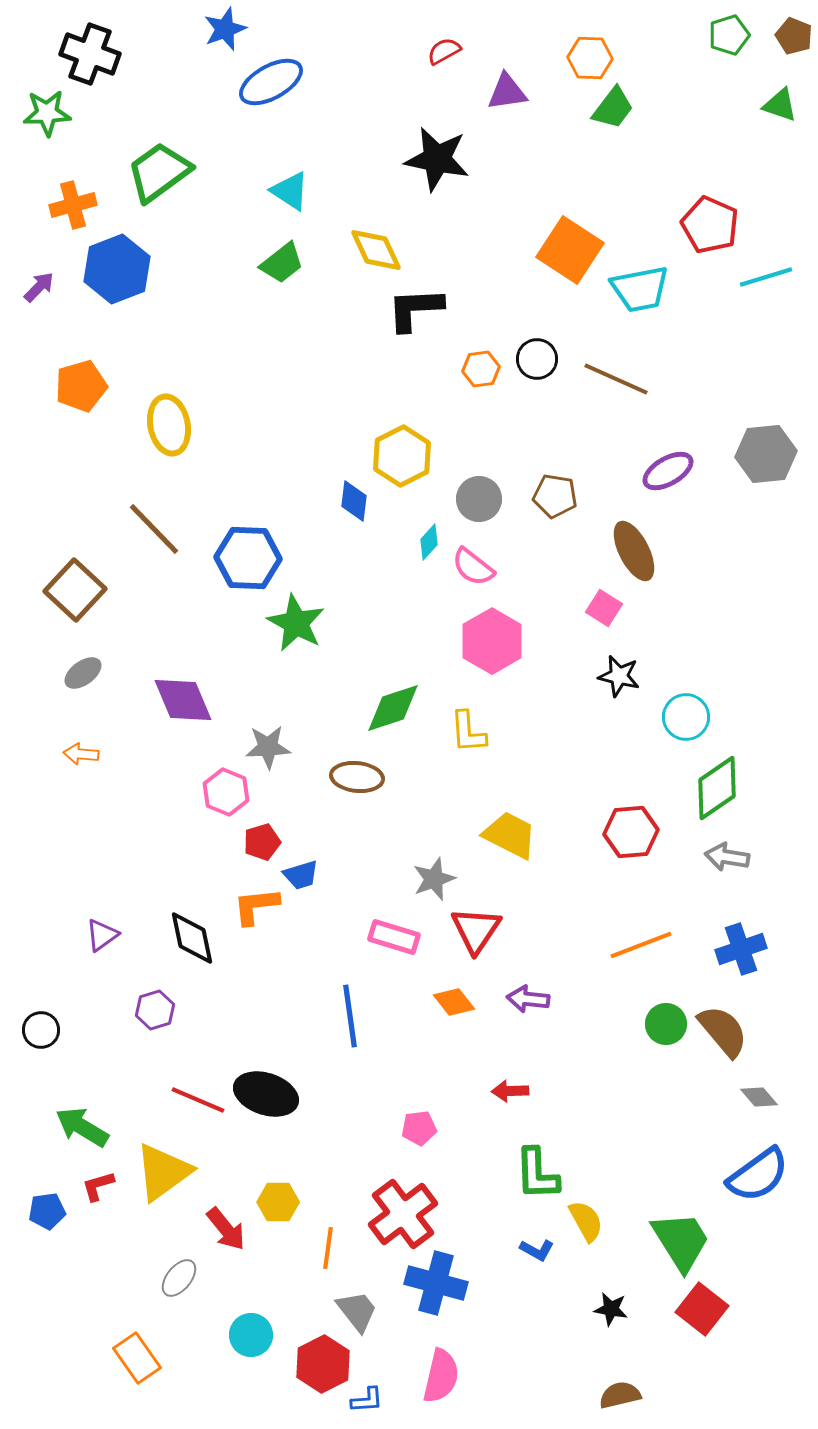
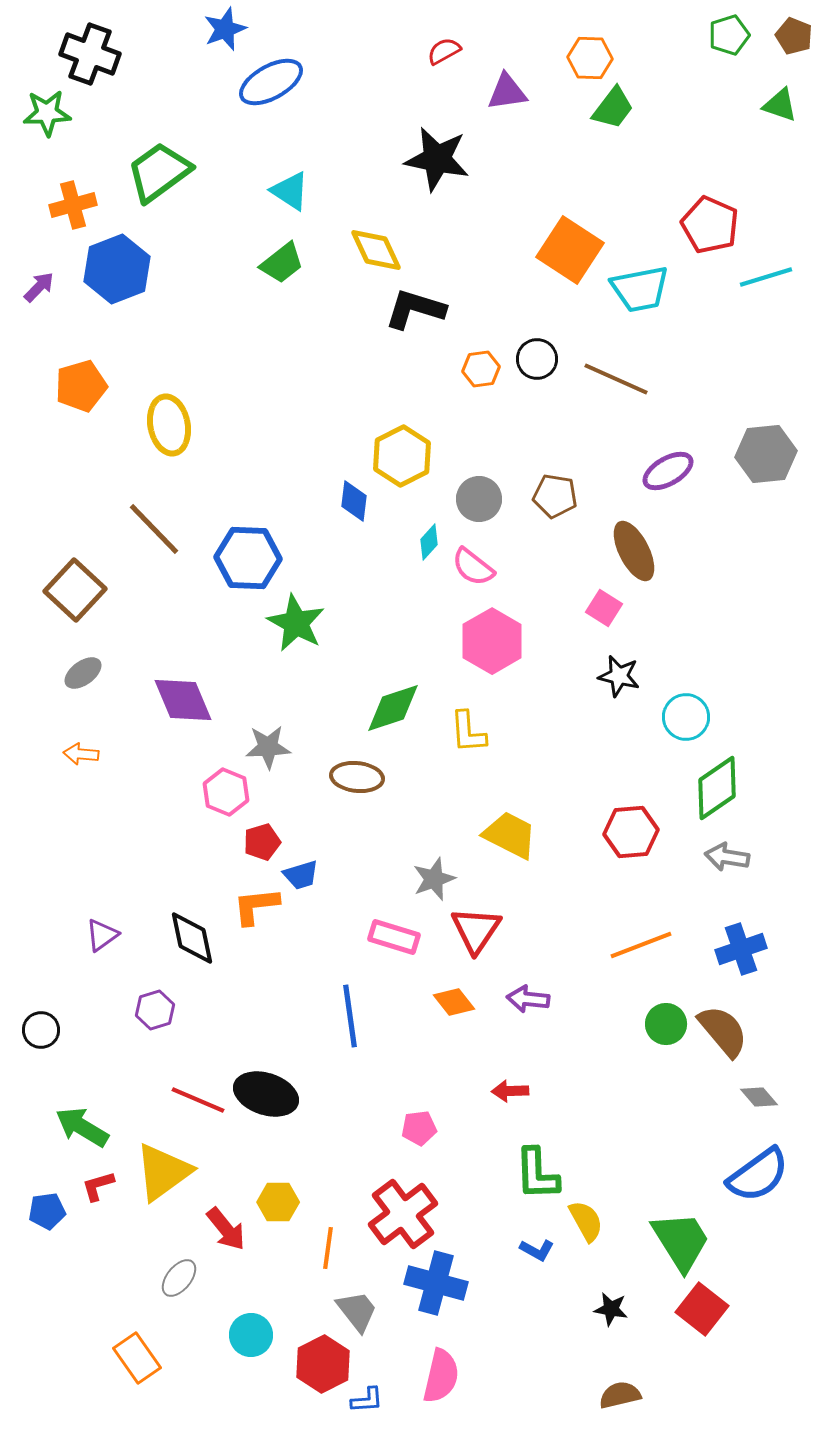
black L-shape at (415, 309): rotated 20 degrees clockwise
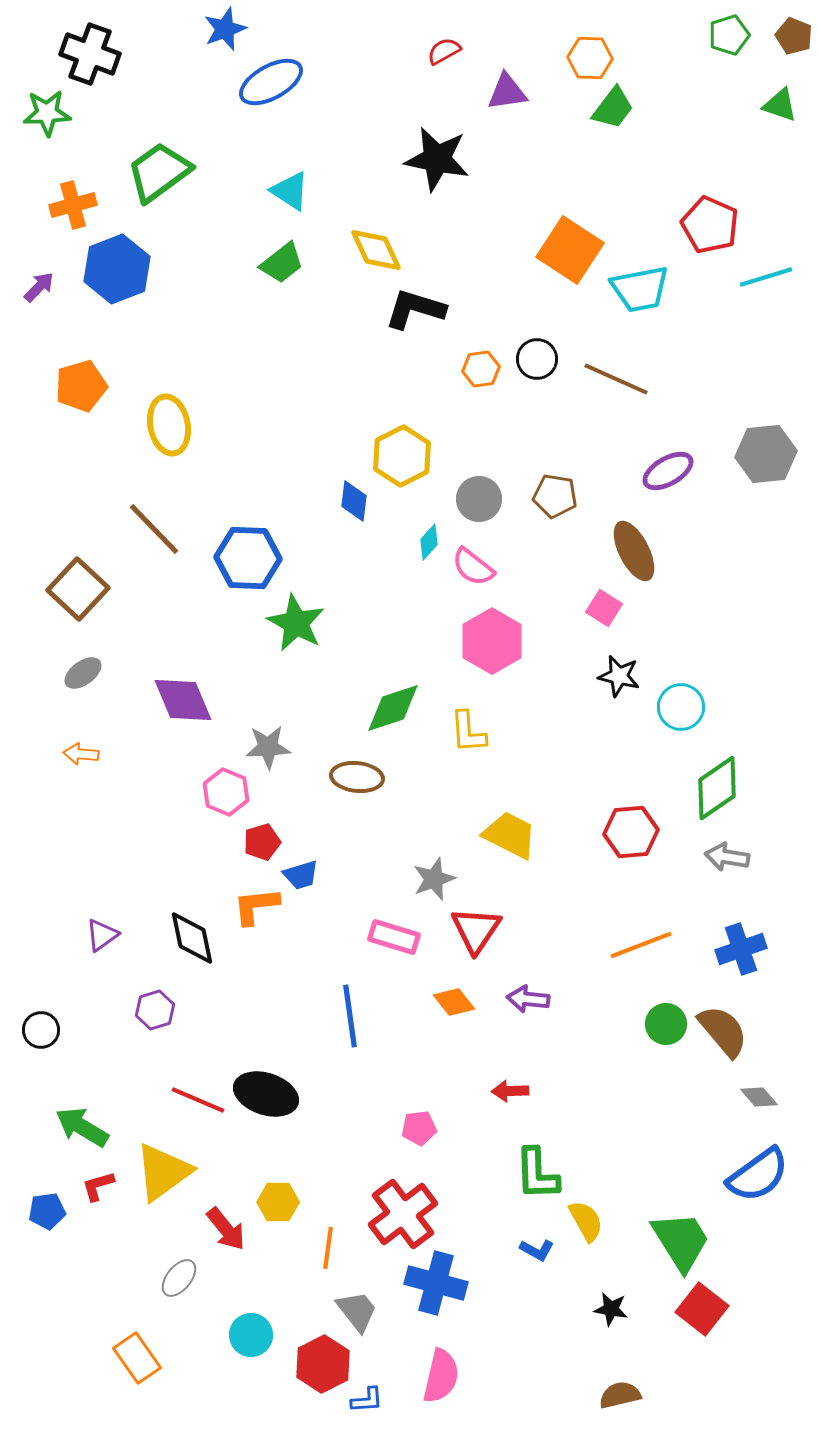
brown square at (75, 590): moved 3 px right, 1 px up
cyan circle at (686, 717): moved 5 px left, 10 px up
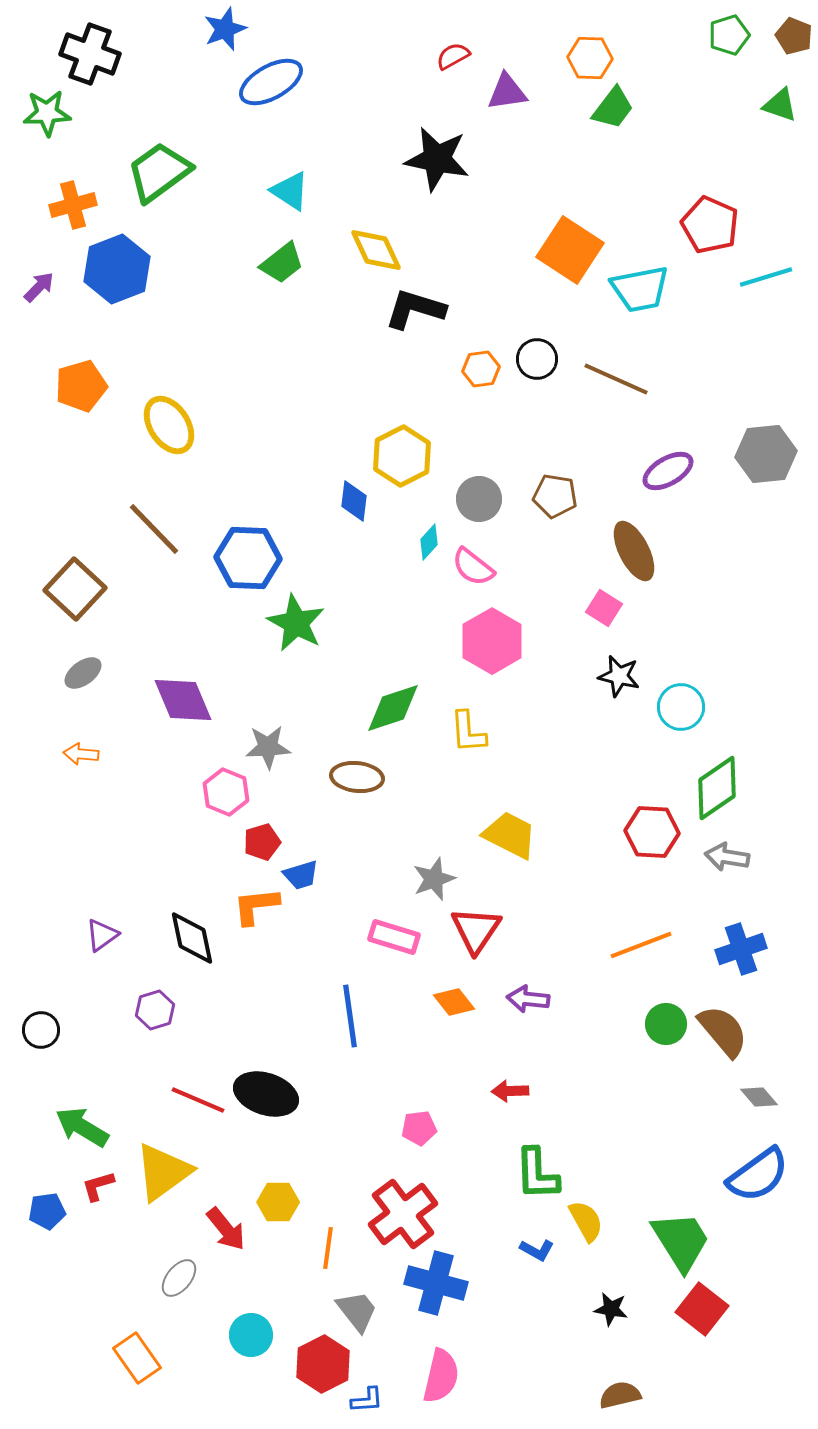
red semicircle at (444, 51): moved 9 px right, 5 px down
yellow ellipse at (169, 425): rotated 22 degrees counterclockwise
brown square at (78, 589): moved 3 px left
red hexagon at (631, 832): moved 21 px right; rotated 8 degrees clockwise
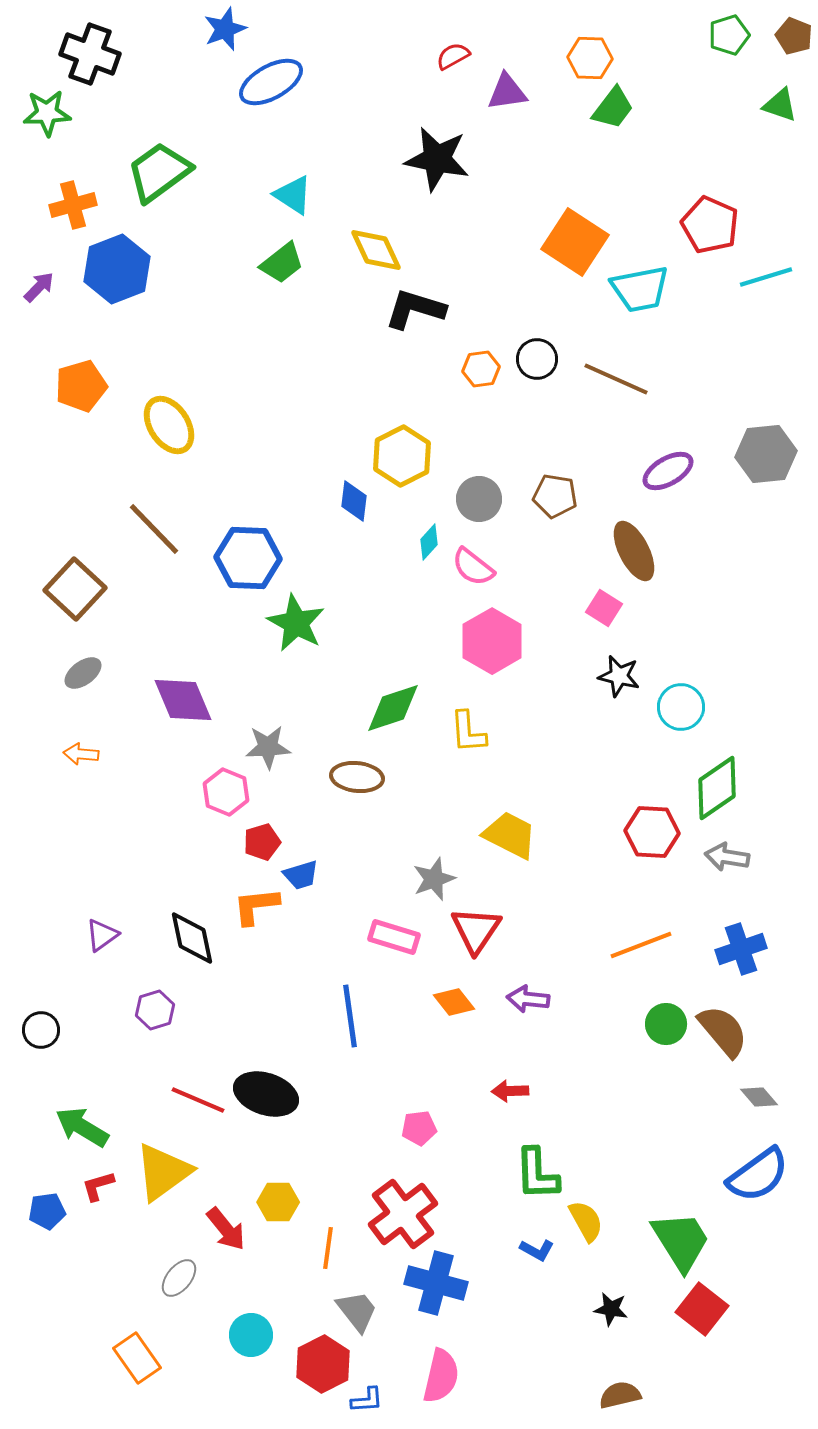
cyan triangle at (290, 191): moved 3 px right, 4 px down
orange square at (570, 250): moved 5 px right, 8 px up
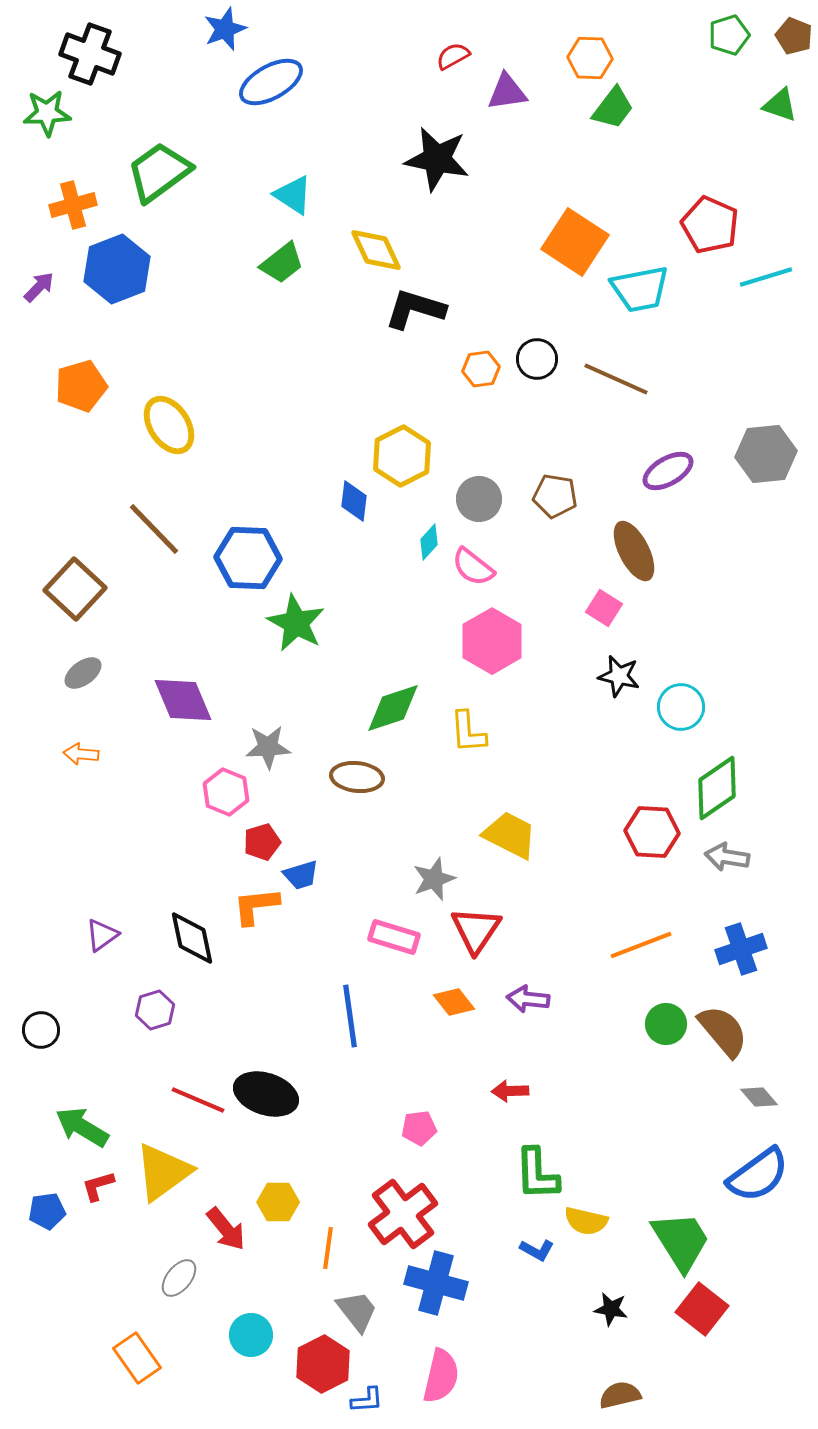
yellow semicircle at (586, 1221): rotated 132 degrees clockwise
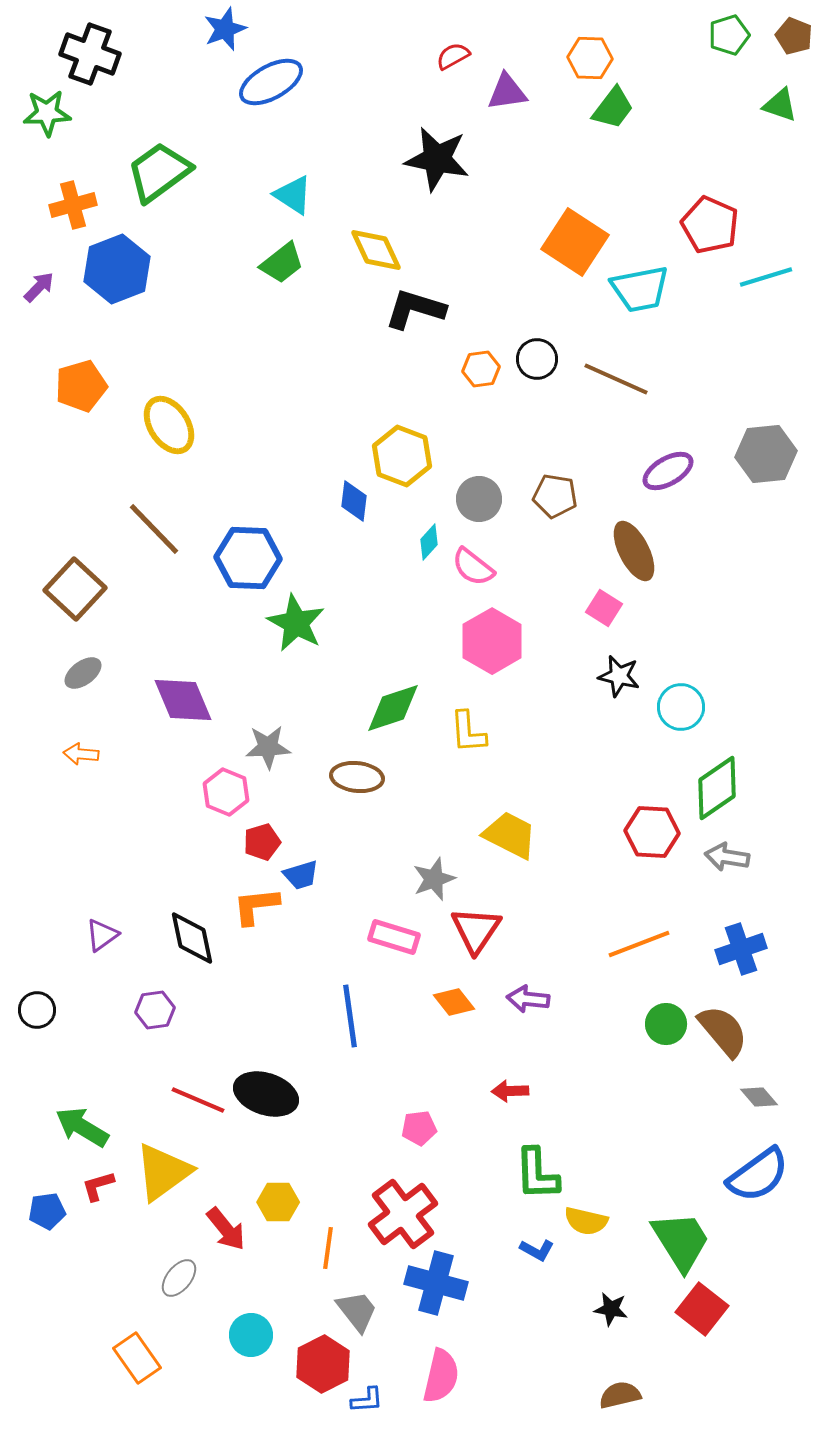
yellow hexagon at (402, 456): rotated 12 degrees counterclockwise
orange line at (641, 945): moved 2 px left, 1 px up
purple hexagon at (155, 1010): rotated 9 degrees clockwise
black circle at (41, 1030): moved 4 px left, 20 px up
